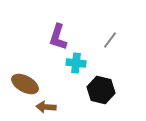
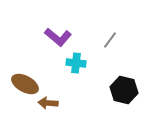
purple L-shape: rotated 68 degrees counterclockwise
black hexagon: moved 23 px right
brown arrow: moved 2 px right, 4 px up
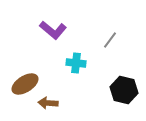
purple L-shape: moved 5 px left, 7 px up
brown ellipse: rotated 60 degrees counterclockwise
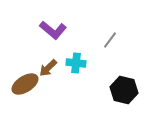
brown arrow: moved 35 px up; rotated 48 degrees counterclockwise
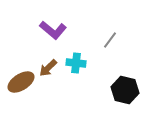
brown ellipse: moved 4 px left, 2 px up
black hexagon: moved 1 px right
